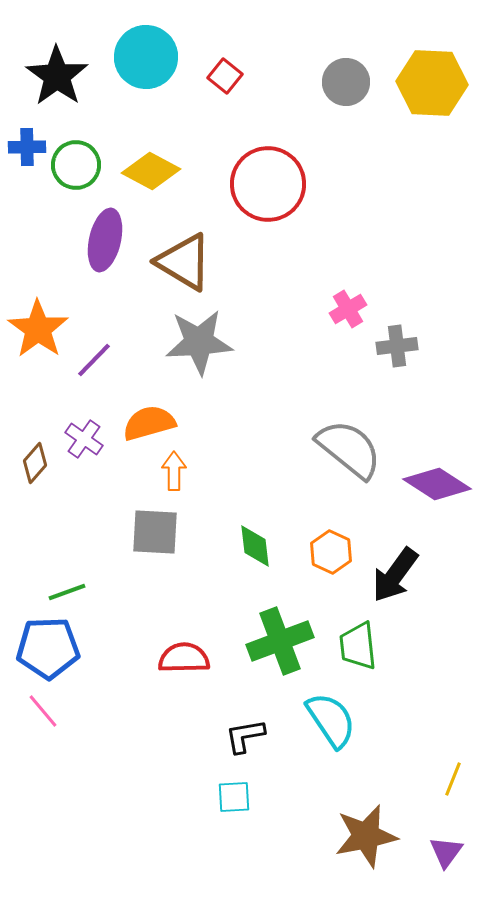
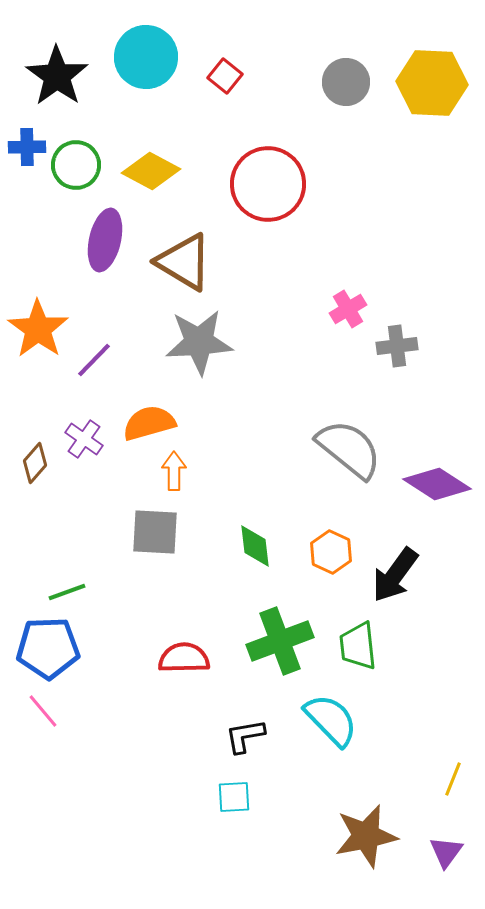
cyan semicircle: rotated 10 degrees counterclockwise
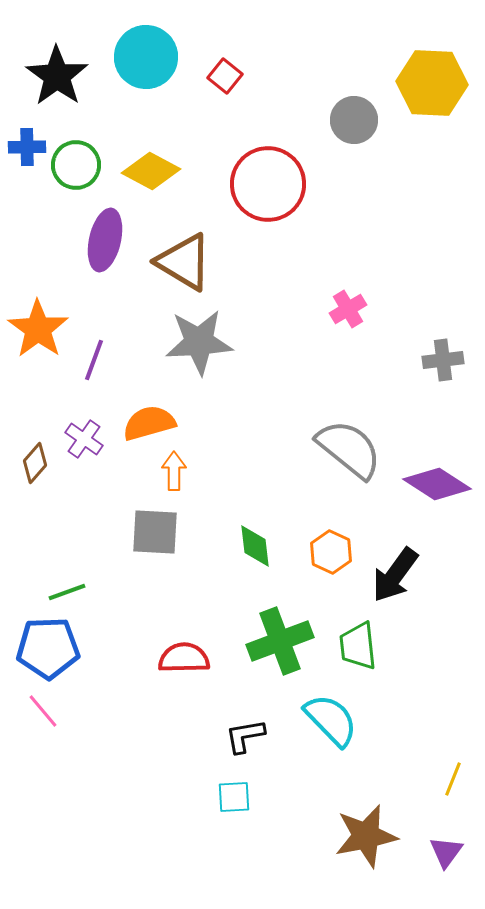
gray circle: moved 8 px right, 38 px down
gray cross: moved 46 px right, 14 px down
purple line: rotated 24 degrees counterclockwise
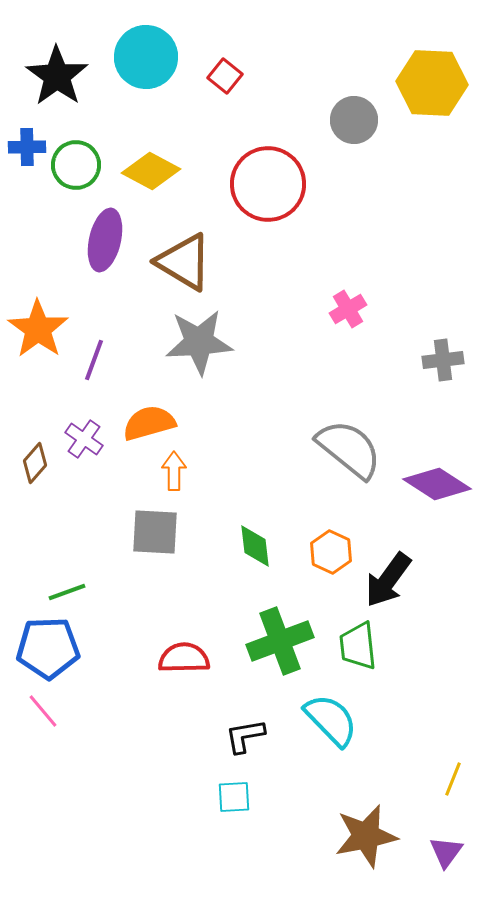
black arrow: moved 7 px left, 5 px down
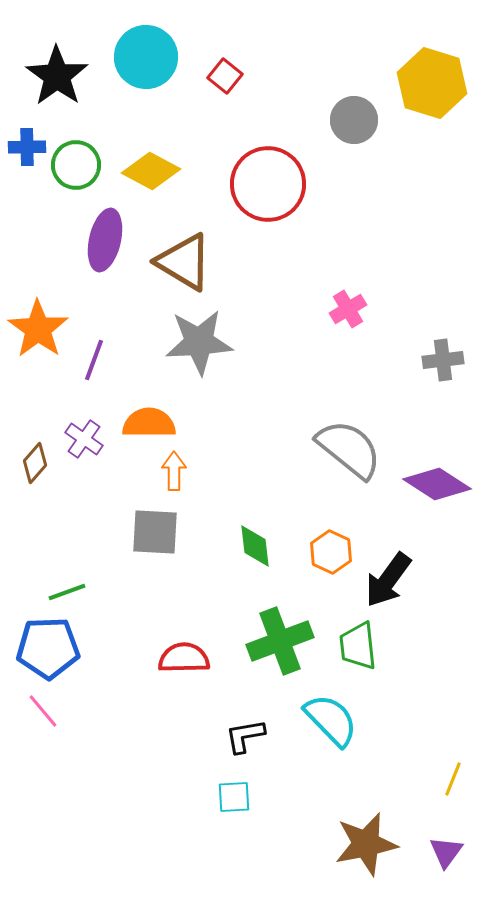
yellow hexagon: rotated 14 degrees clockwise
orange semicircle: rotated 16 degrees clockwise
brown star: moved 8 px down
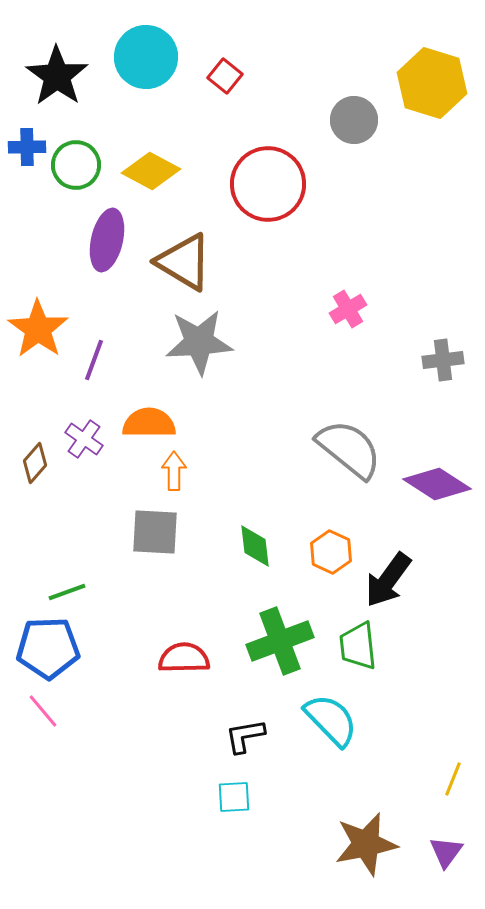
purple ellipse: moved 2 px right
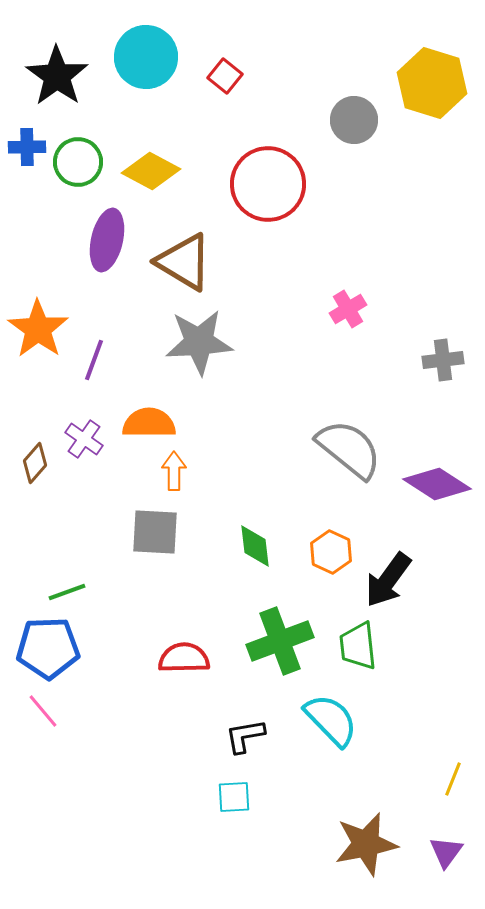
green circle: moved 2 px right, 3 px up
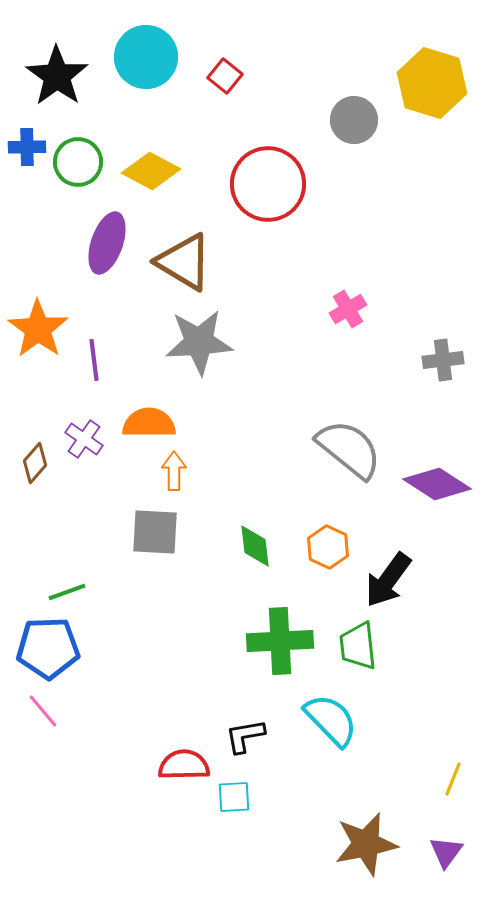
purple ellipse: moved 3 px down; rotated 6 degrees clockwise
purple line: rotated 27 degrees counterclockwise
orange hexagon: moved 3 px left, 5 px up
green cross: rotated 18 degrees clockwise
red semicircle: moved 107 px down
